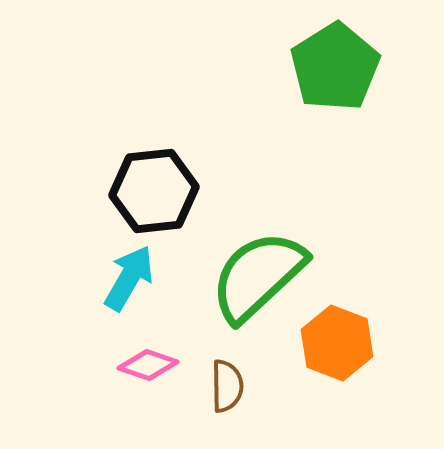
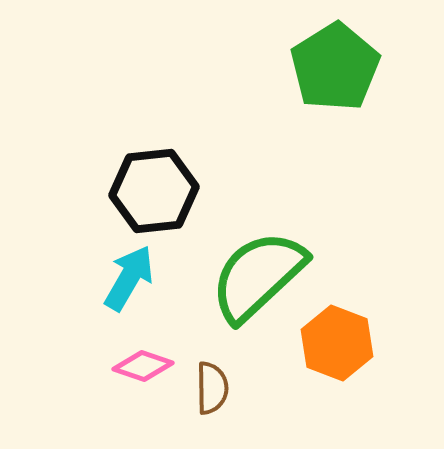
pink diamond: moved 5 px left, 1 px down
brown semicircle: moved 15 px left, 2 px down
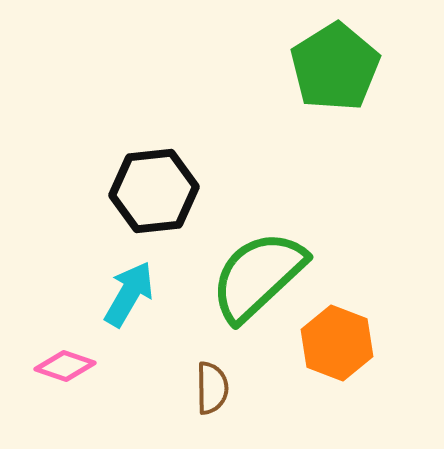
cyan arrow: moved 16 px down
pink diamond: moved 78 px left
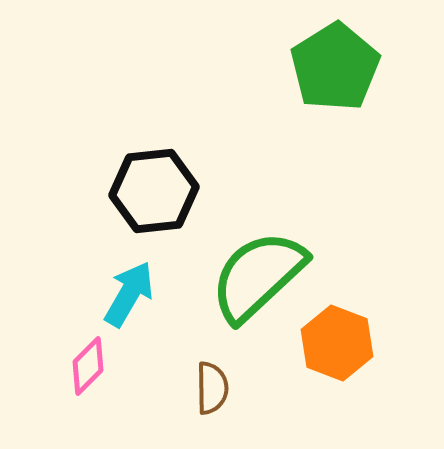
pink diamond: moved 23 px right; rotated 64 degrees counterclockwise
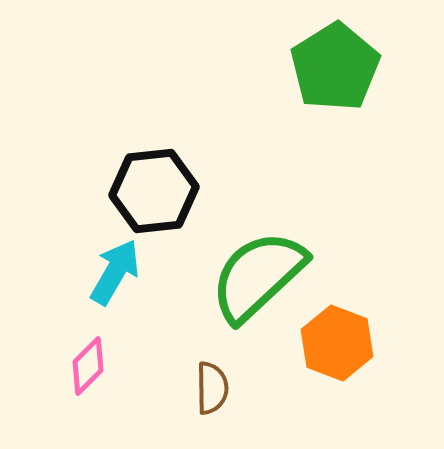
cyan arrow: moved 14 px left, 22 px up
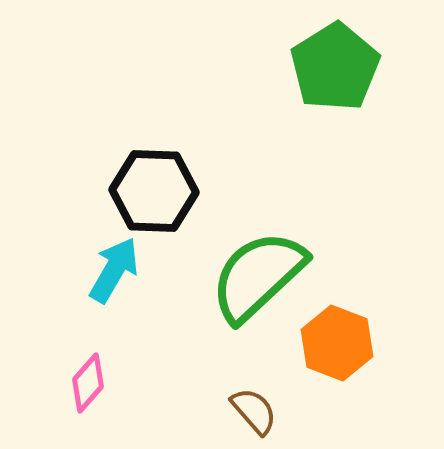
black hexagon: rotated 8 degrees clockwise
cyan arrow: moved 1 px left, 2 px up
pink diamond: moved 17 px down; rotated 4 degrees counterclockwise
brown semicircle: moved 42 px right, 23 px down; rotated 40 degrees counterclockwise
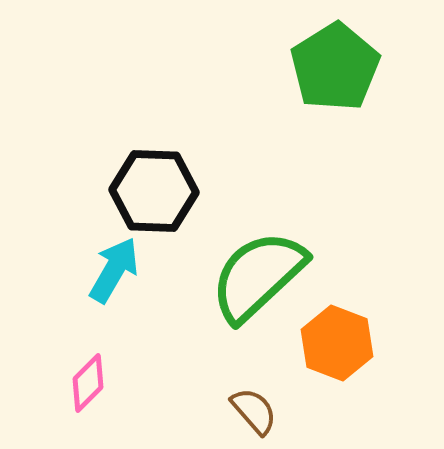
pink diamond: rotated 4 degrees clockwise
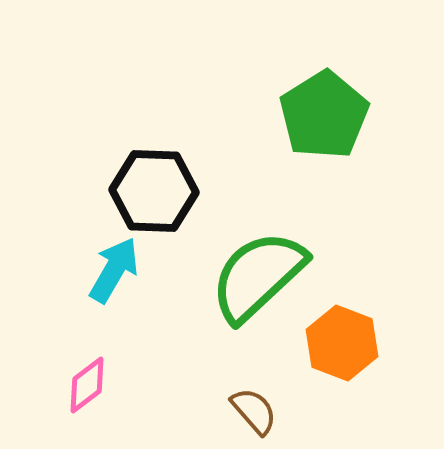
green pentagon: moved 11 px left, 48 px down
orange hexagon: moved 5 px right
pink diamond: moved 1 px left, 2 px down; rotated 8 degrees clockwise
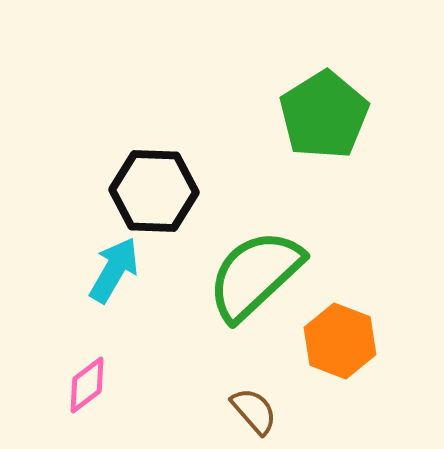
green semicircle: moved 3 px left, 1 px up
orange hexagon: moved 2 px left, 2 px up
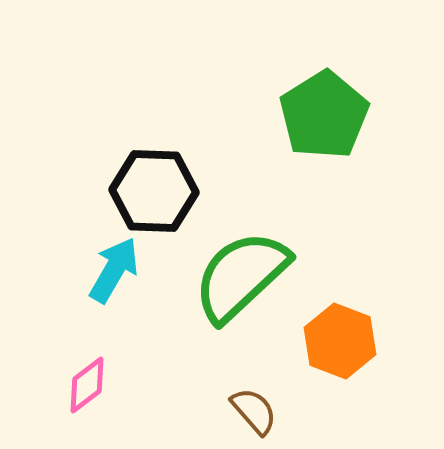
green semicircle: moved 14 px left, 1 px down
